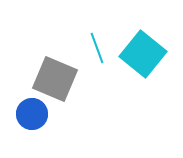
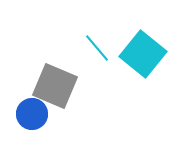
cyan line: rotated 20 degrees counterclockwise
gray square: moved 7 px down
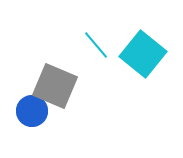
cyan line: moved 1 px left, 3 px up
blue circle: moved 3 px up
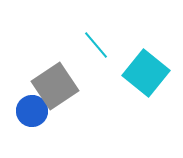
cyan square: moved 3 px right, 19 px down
gray square: rotated 33 degrees clockwise
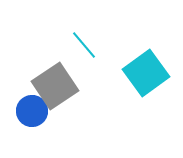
cyan line: moved 12 px left
cyan square: rotated 15 degrees clockwise
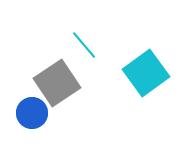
gray square: moved 2 px right, 3 px up
blue circle: moved 2 px down
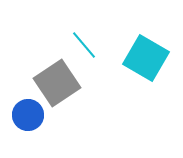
cyan square: moved 15 px up; rotated 24 degrees counterclockwise
blue circle: moved 4 px left, 2 px down
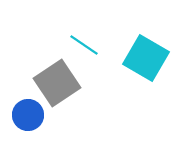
cyan line: rotated 16 degrees counterclockwise
